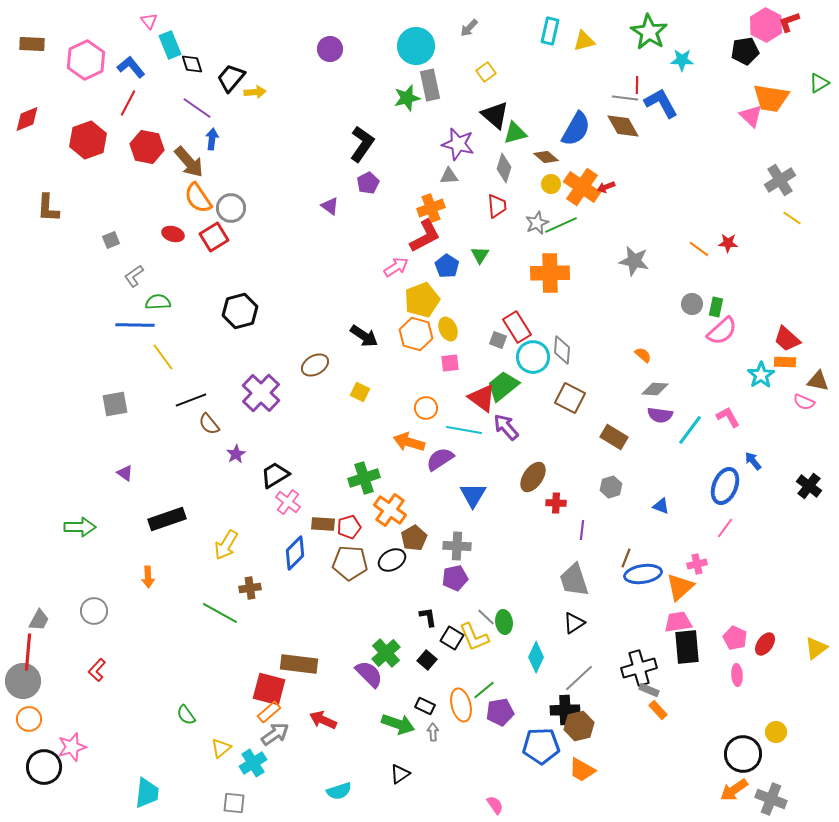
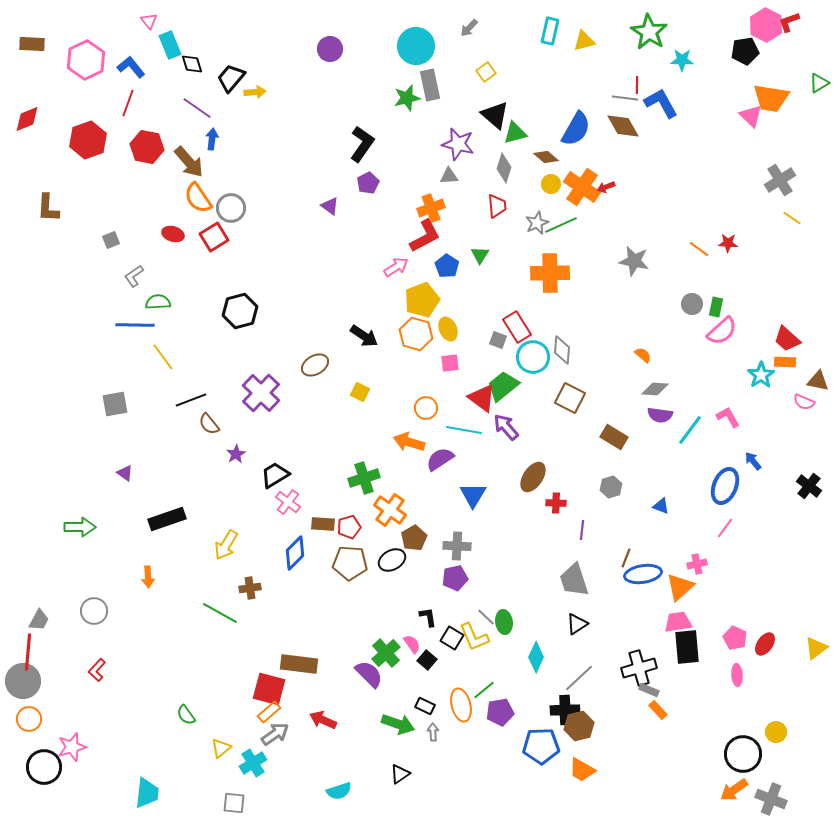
red line at (128, 103): rotated 8 degrees counterclockwise
black triangle at (574, 623): moved 3 px right, 1 px down
pink semicircle at (495, 805): moved 83 px left, 161 px up
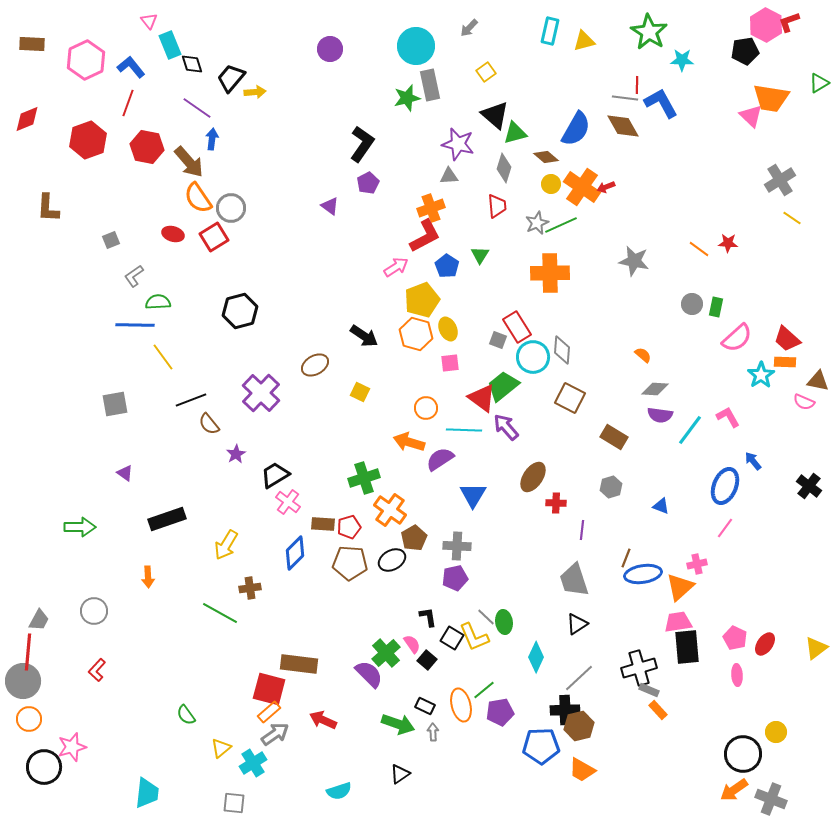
pink semicircle at (722, 331): moved 15 px right, 7 px down
cyan line at (464, 430): rotated 8 degrees counterclockwise
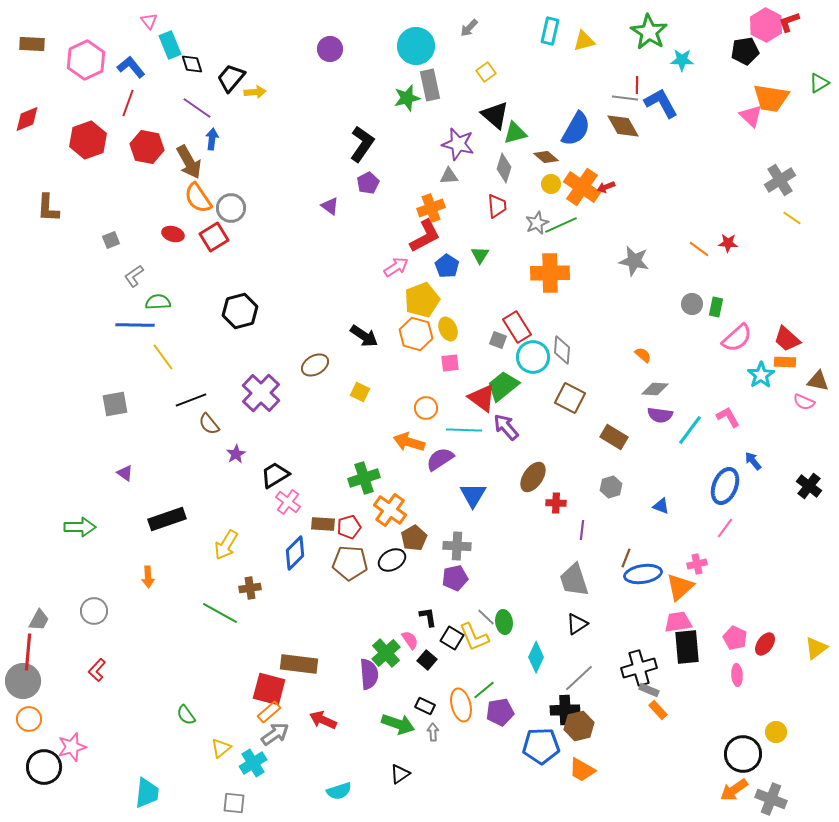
brown arrow at (189, 162): rotated 12 degrees clockwise
pink semicircle at (412, 644): moved 2 px left, 4 px up
purple semicircle at (369, 674): rotated 40 degrees clockwise
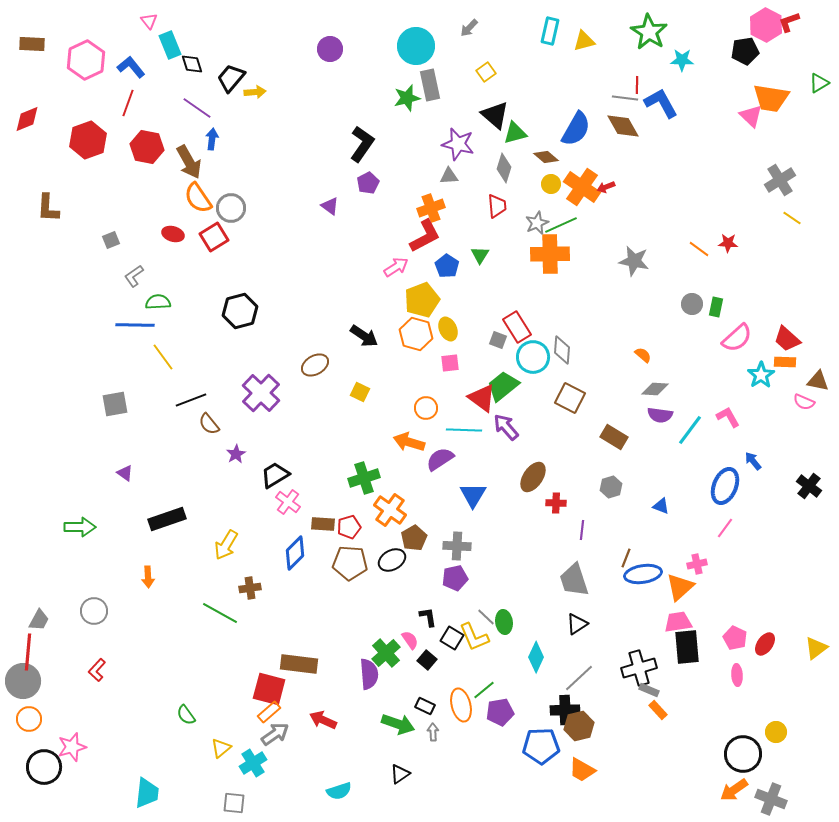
orange cross at (550, 273): moved 19 px up
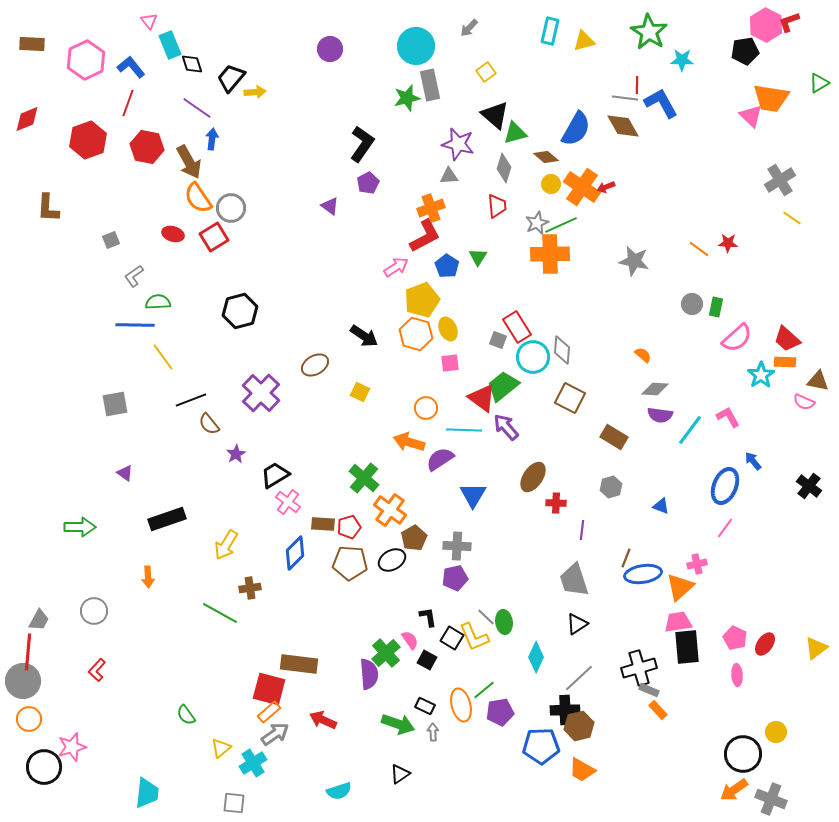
green triangle at (480, 255): moved 2 px left, 2 px down
green cross at (364, 478): rotated 32 degrees counterclockwise
black square at (427, 660): rotated 12 degrees counterclockwise
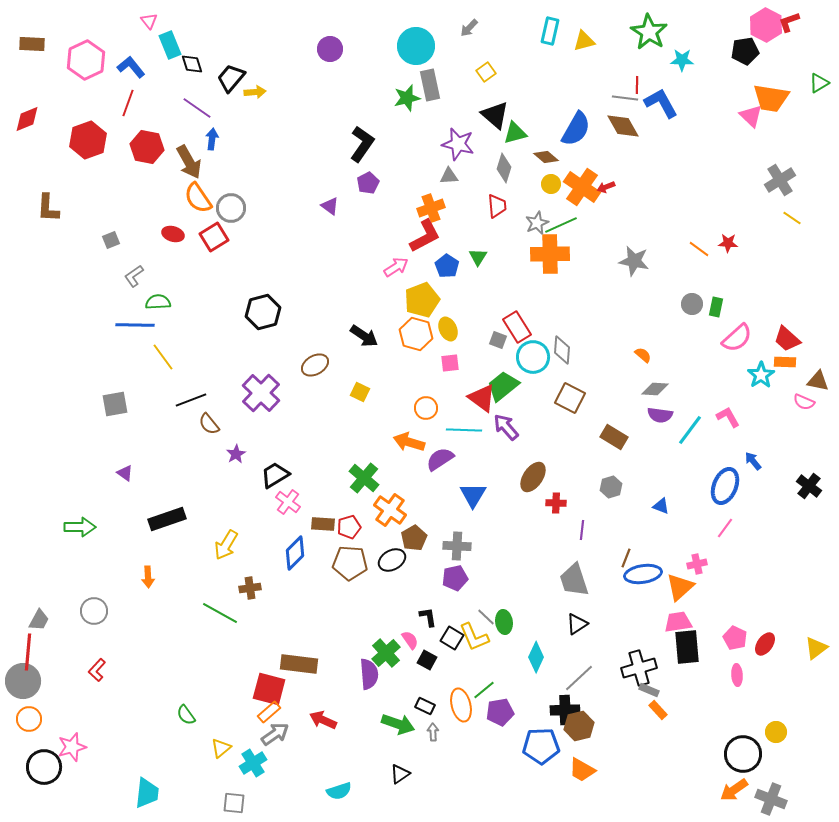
black hexagon at (240, 311): moved 23 px right, 1 px down
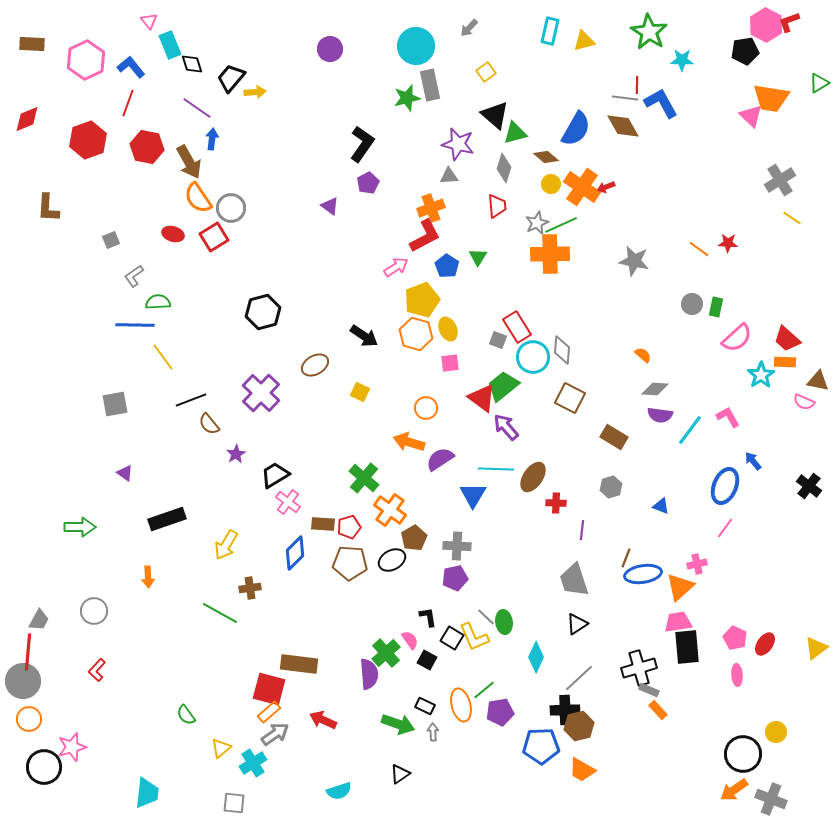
cyan line at (464, 430): moved 32 px right, 39 px down
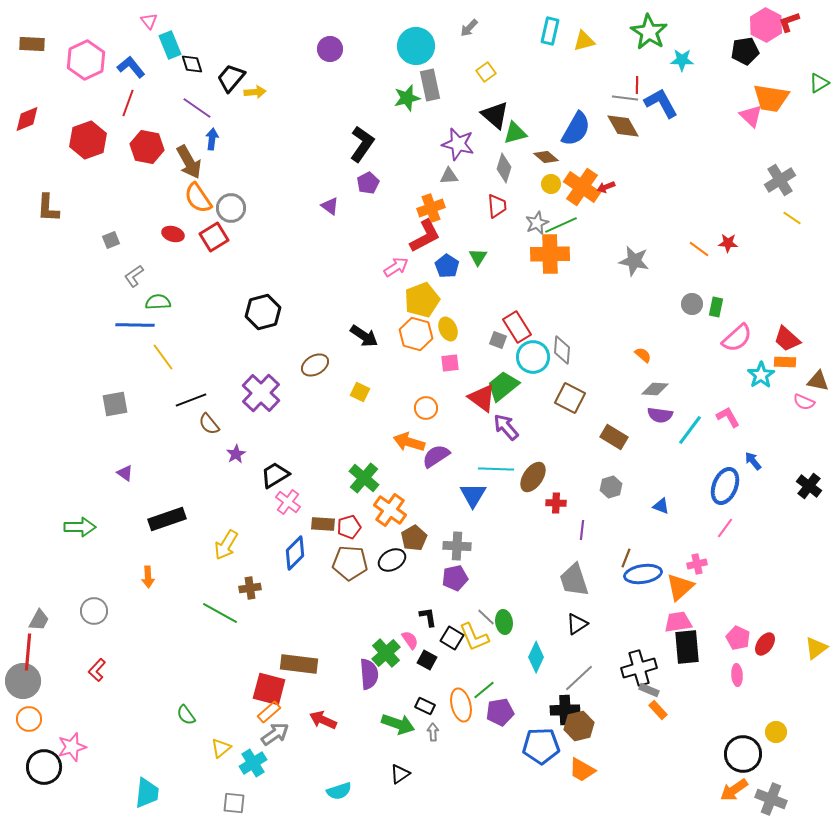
purple semicircle at (440, 459): moved 4 px left, 3 px up
pink pentagon at (735, 638): moved 3 px right
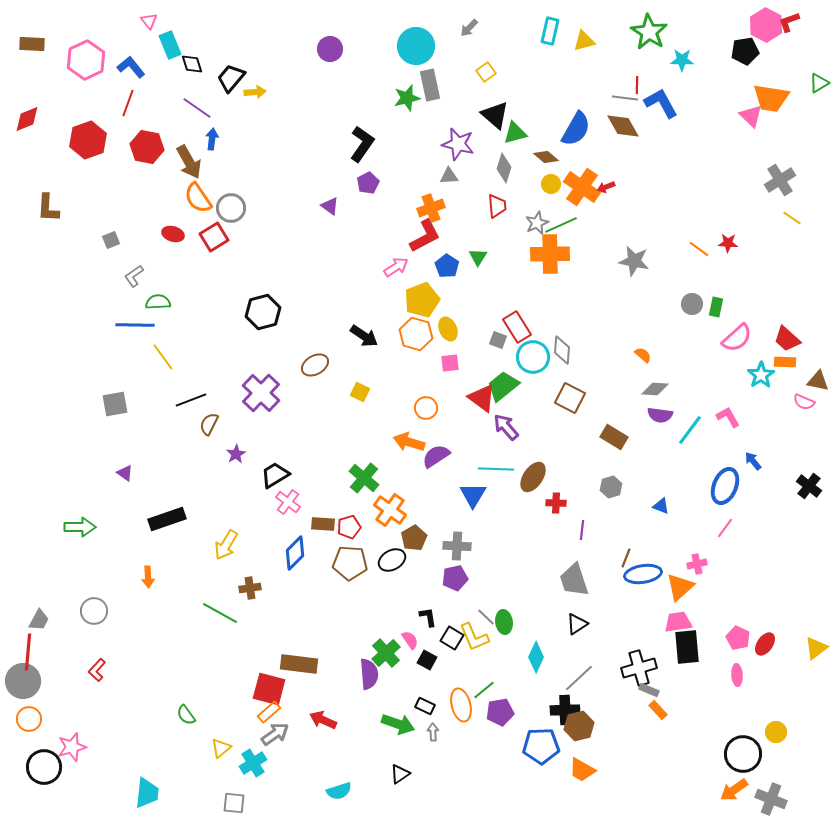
brown semicircle at (209, 424): rotated 65 degrees clockwise
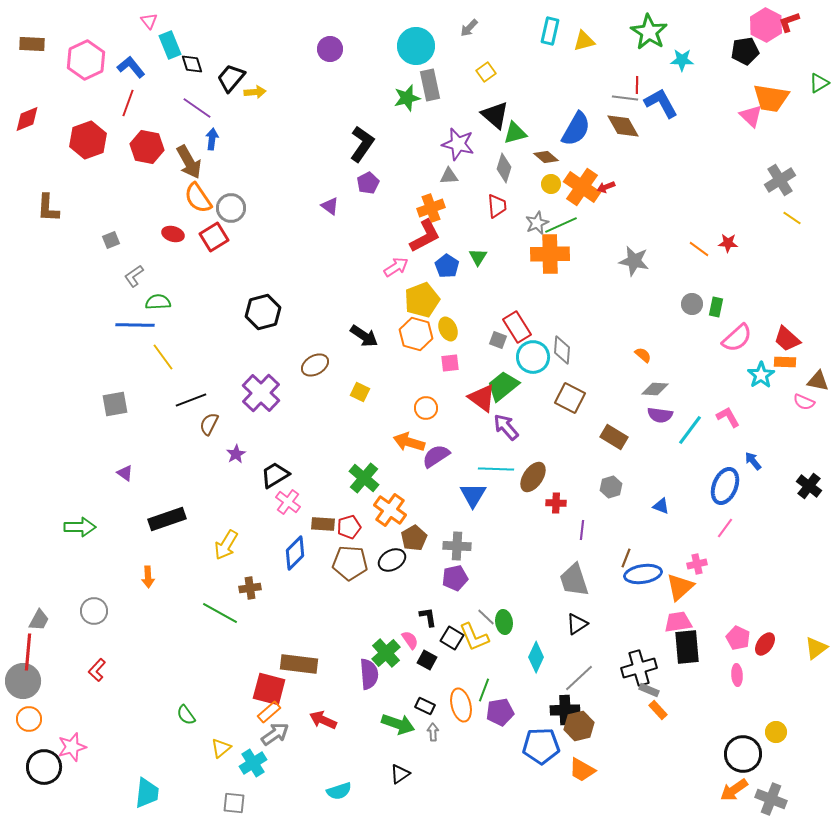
green line at (484, 690): rotated 30 degrees counterclockwise
